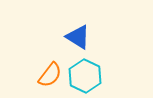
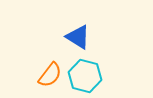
cyan hexagon: rotated 12 degrees counterclockwise
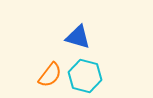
blue triangle: rotated 16 degrees counterclockwise
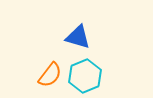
cyan hexagon: rotated 24 degrees clockwise
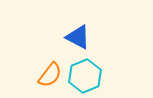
blue triangle: rotated 12 degrees clockwise
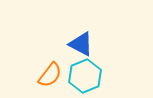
blue triangle: moved 3 px right, 7 px down
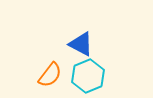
cyan hexagon: moved 3 px right
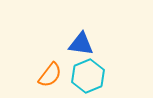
blue triangle: rotated 20 degrees counterclockwise
